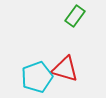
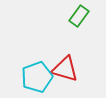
green rectangle: moved 4 px right
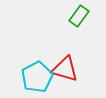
cyan pentagon: rotated 8 degrees counterclockwise
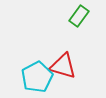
red triangle: moved 2 px left, 3 px up
